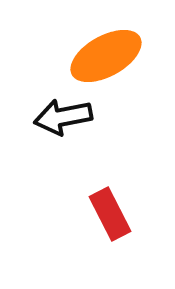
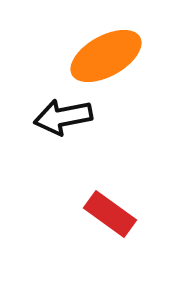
red rectangle: rotated 27 degrees counterclockwise
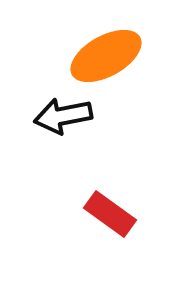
black arrow: moved 1 px up
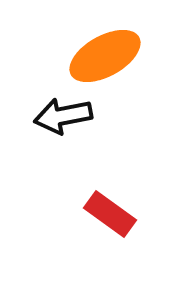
orange ellipse: moved 1 px left
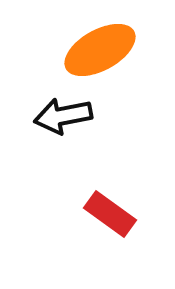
orange ellipse: moved 5 px left, 6 px up
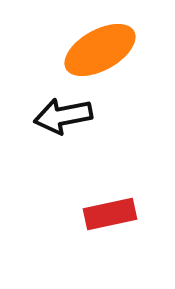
red rectangle: rotated 48 degrees counterclockwise
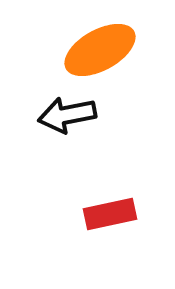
black arrow: moved 4 px right, 1 px up
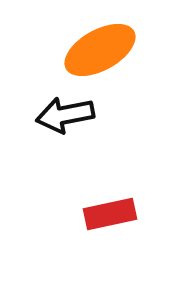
black arrow: moved 2 px left
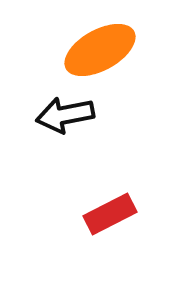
red rectangle: rotated 15 degrees counterclockwise
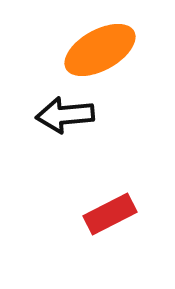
black arrow: rotated 6 degrees clockwise
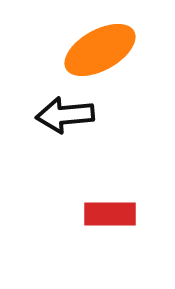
red rectangle: rotated 27 degrees clockwise
